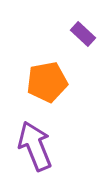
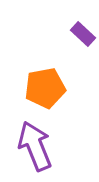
orange pentagon: moved 2 px left, 6 px down
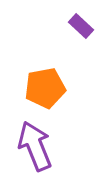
purple rectangle: moved 2 px left, 8 px up
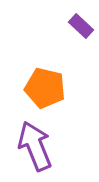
orange pentagon: rotated 24 degrees clockwise
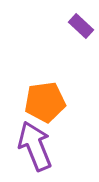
orange pentagon: moved 14 px down; rotated 21 degrees counterclockwise
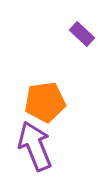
purple rectangle: moved 1 px right, 8 px down
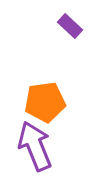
purple rectangle: moved 12 px left, 8 px up
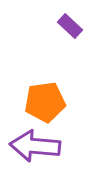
purple arrow: rotated 63 degrees counterclockwise
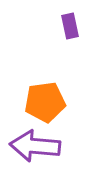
purple rectangle: rotated 35 degrees clockwise
